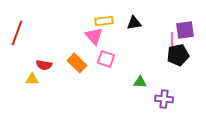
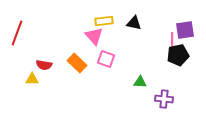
black triangle: rotated 21 degrees clockwise
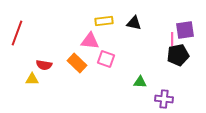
pink triangle: moved 4 px left, 5 px down; rotated 42 degrees counterclockwise
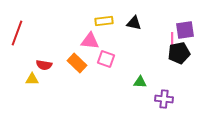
black pentagon: moved 1 px right, 2 px up
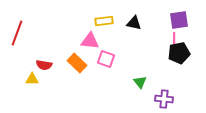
purple square: moved 6 px left, 10 px up
pink line: moved 2 px right
green triangle: rotated 48 degrees clockwise
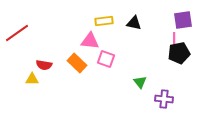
purple square: moved 4 px right
red line: rotated 35 degrees clockwise
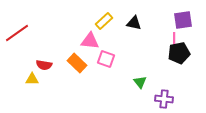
yellow rectangle: rotated 36 degrees counterclockwise
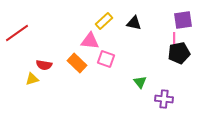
yellow triangle: rotated 16 degrees counterclockwise
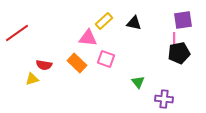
pink triangle: moved 2 px left, 3 px up
green triangle: moved 2 px left
